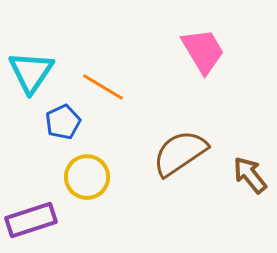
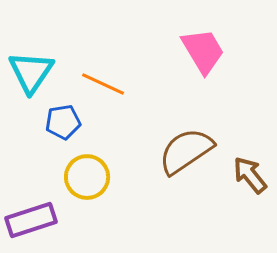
orange line: moved 3 px up; rotated 6 degrees counterclockwise
blue pentagon: rotated 16 degrees clockwise
brown semicircle: moved 6 px right, 2 px up
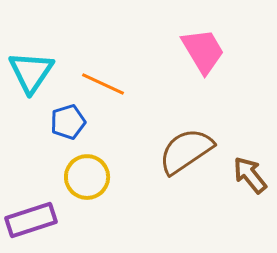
blue pentagon: moved 5 px right; rotated 8 degrees counterclockwise
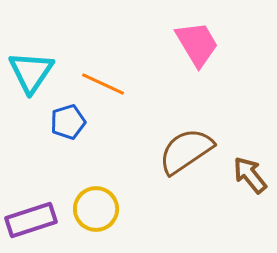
pink trapezoid: moved 6 px left, 7 px up
yellow circle: moved 9 px right, 32 px down
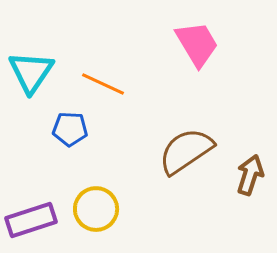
blue pentagon: moved 2 px right, 7 px down; rotated 20 degrees clockwise
brown arrow: rotated 57 degrees clockwise
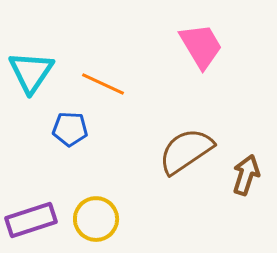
pink trapezoid: moved 4 px right, 2 px down
brown arrow: moved 4 px left
yellow circle: moved 10 px down
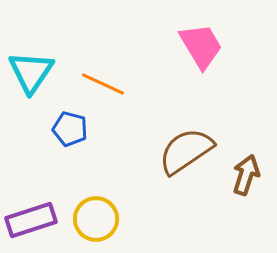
blue pentagon: rotated 12 degrees clockwise
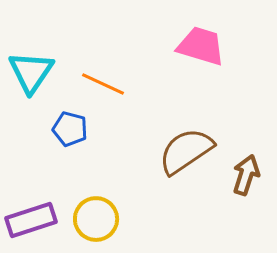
pink trapezoid: rotated 42 degrees counterclockwise
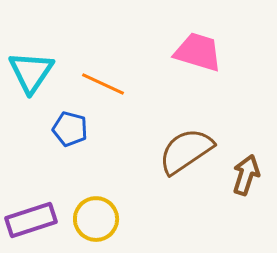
pink trapezoid: moved 3 px left, 6 px down
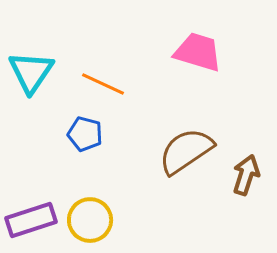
blue pentagon: moved 15 px right, 5 px down
yellow circle: moved 6 px left, 1 px down
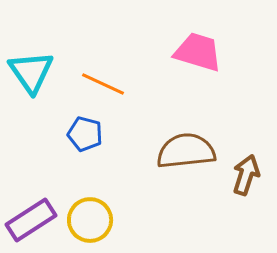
cyan triangle: rotated 9 degrees counterclockwise
brown semicircle: rotated 28 degrees clockwise
purple rectangle: rotated 15 degrees counterclockwise
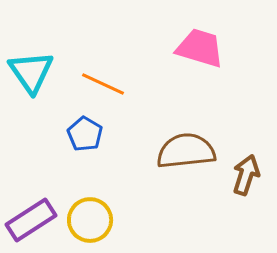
pink trapezoid: moved 2 px right, 4 px up
blue pentagon: rotated 16 degrees clockwise
